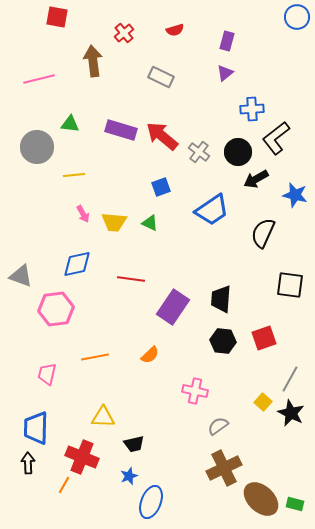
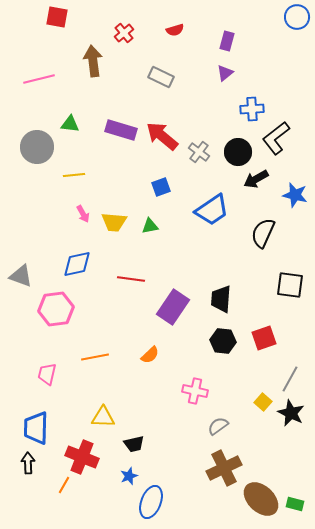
green triangle at (150, 223): moved 3 px down; rotated 36 degrees counterclockwise
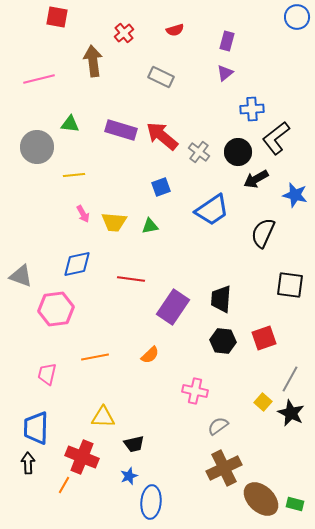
blue ellipse at (151, 502): rotated 16 degrees counterclockwise
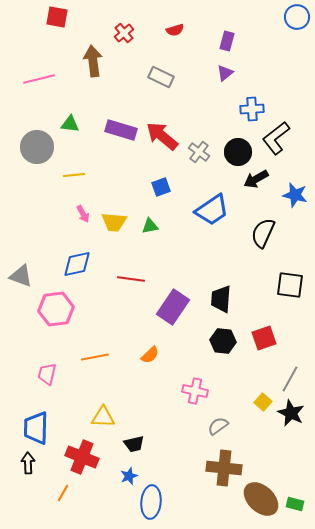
brown cross at (224, 468): rotated 32 degrees clockwise
orange line at (64, 485): moved 1 px left, 8 px down
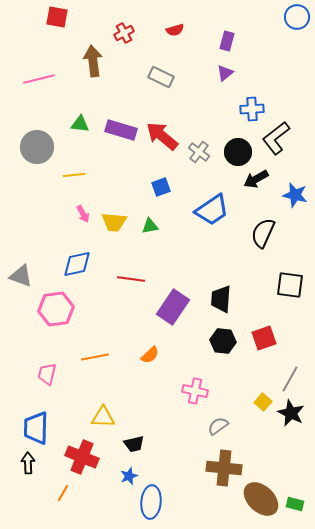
red cross at (124, 33): rotated 12 degrees clockwise
green triangle at (70, 124): moved 10 px right
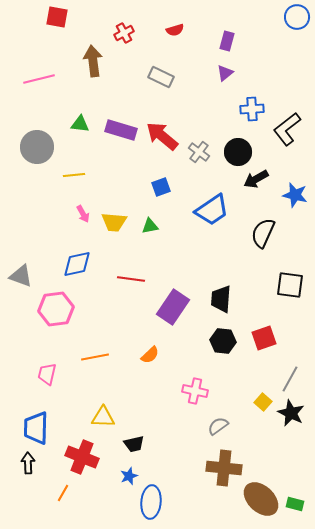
black L-shape at (276, 138): moved 11 px right, 9 px up
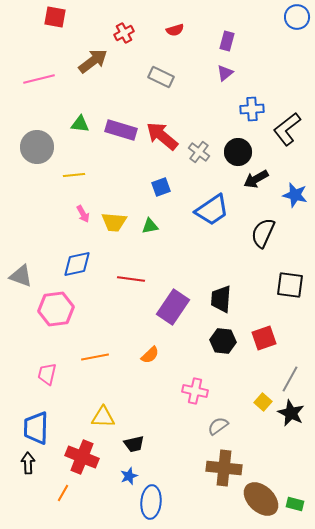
red square at (57, 17): moved 2 px left
brown arrow at (93, 61): rotated 60 degrees clockwise
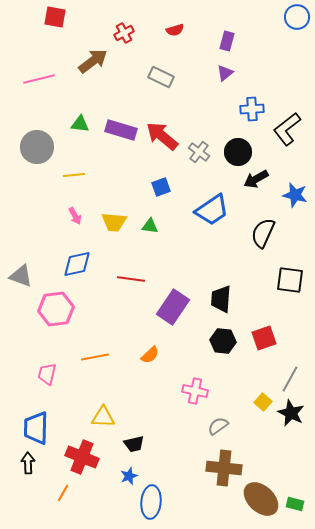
pink arrow at (83, 214): moved 8 px left, 2 px down
green triangle at (150, 226): rotated 18 degrees clockwise
black square at (290, 285): moved 5 px up
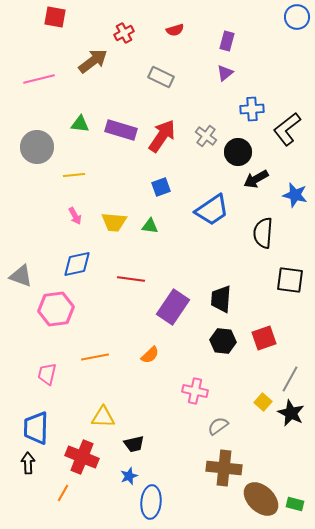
red arrow at (162, 136): rotated 84 degrees clockwise
gray cross at (199, 152): moved 7 px right, 16 px up
black semicircle at (263, 233): rotated 20 degrees counterclockwise
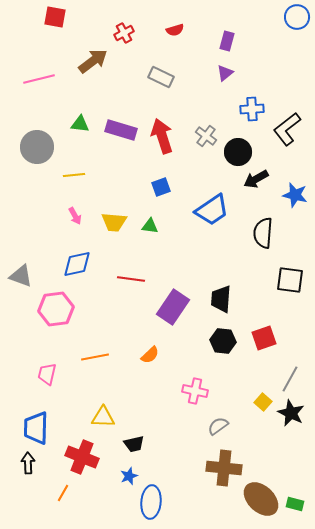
red arrow at (162, 136): rotated 52 degrees counterclockwise
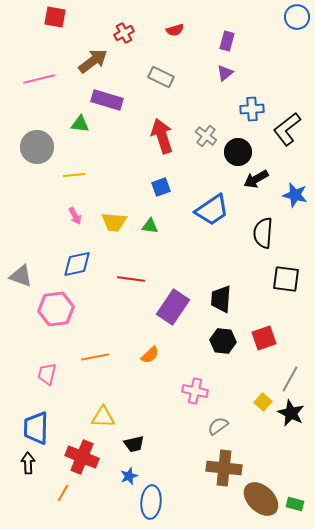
purple rectangle at (121, 130): moved 14 px left, 30 px up
black square at (290, 280): moved 4 px left, 1 px up
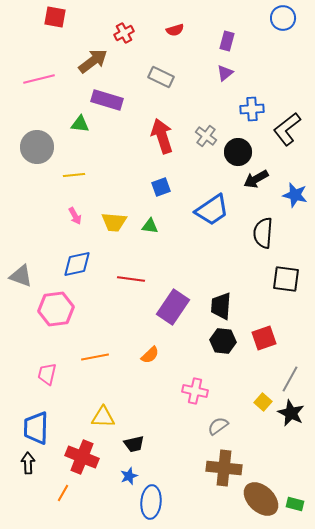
blue circle at (297, 17): moved 14 px left, 1 px down
black trapezoid at (221, 299): moved 7 px down
